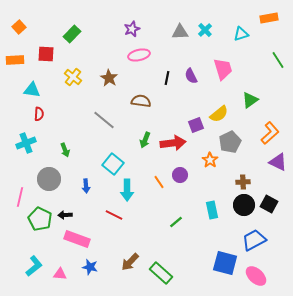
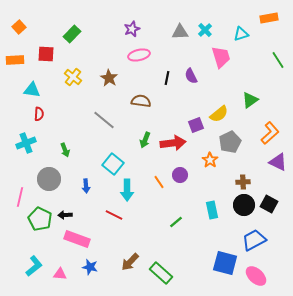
pink trapezoid at (223, 69): moved 2 px left, 12 px up
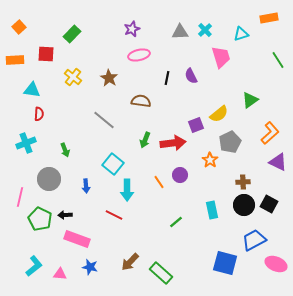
pink ellipse at (256, 276): moved 20 px right, 12 px up; rotated 20 degrees counterclockwise
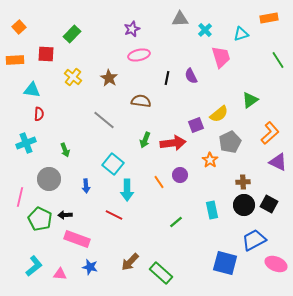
gray triangle at (180, 32): moved 13 px up
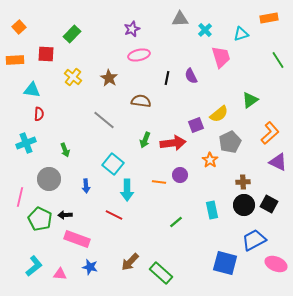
orange line at (159, 182): rotated 48 degrees counterclockwise
